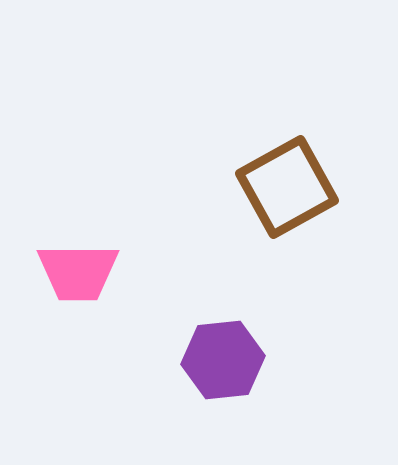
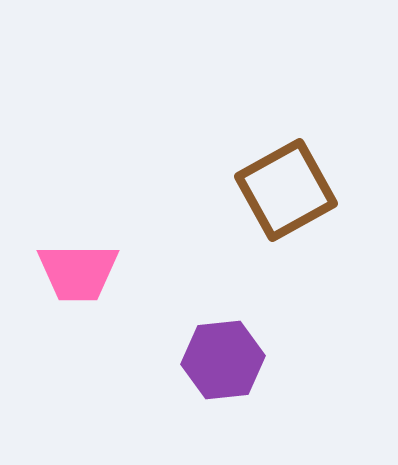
brown square: moved 1 px left, 3 px down
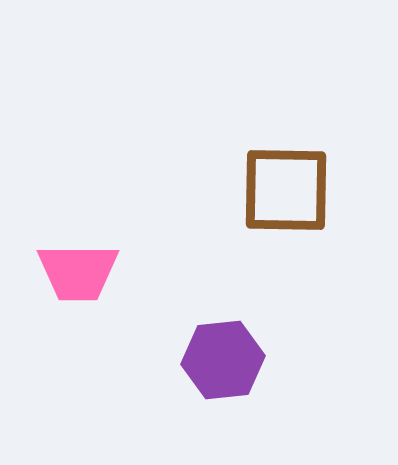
brown square: rotated 30 degrees clockwise
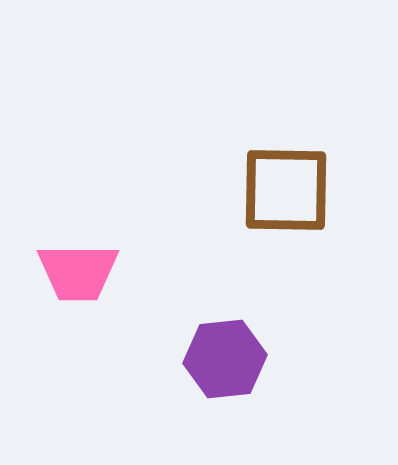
purple hexagon: moved 2 px right, 1 px up
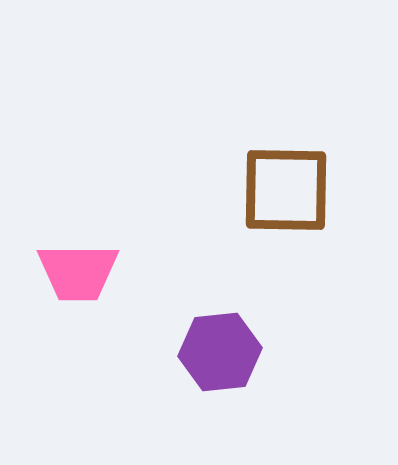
purple hexagon: moved 5 px left, 7 px up
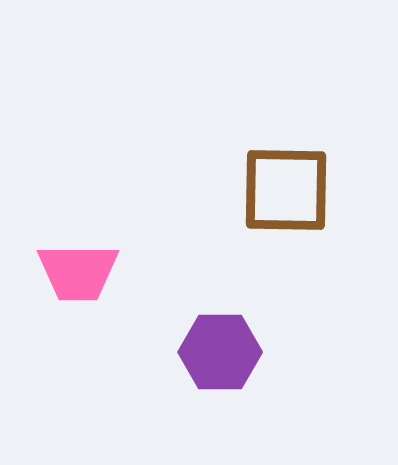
purple hexagon: rotated 6 degrees clockwise
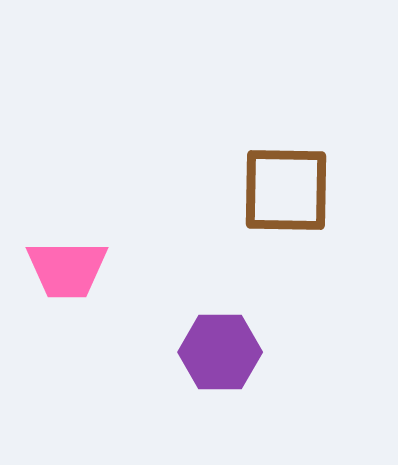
pink trapezoid: moved 11 px left, 3 px up
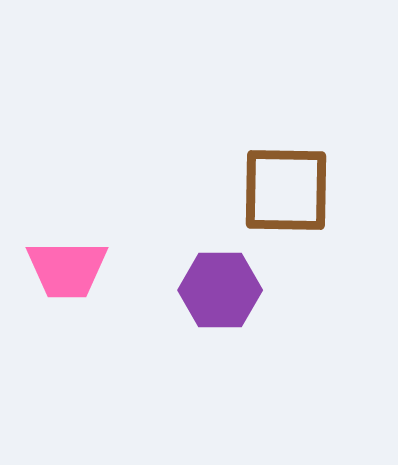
purple hexagon: moved 62 px up
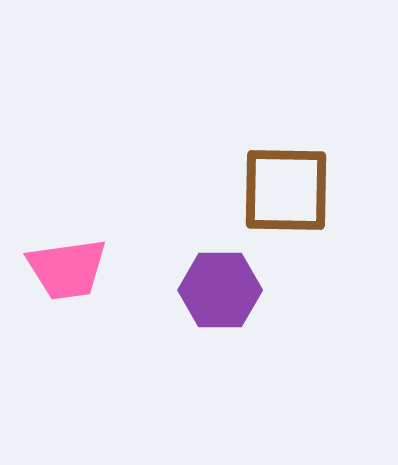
pink trapezoid: rotated 8 degrees counterclockwise
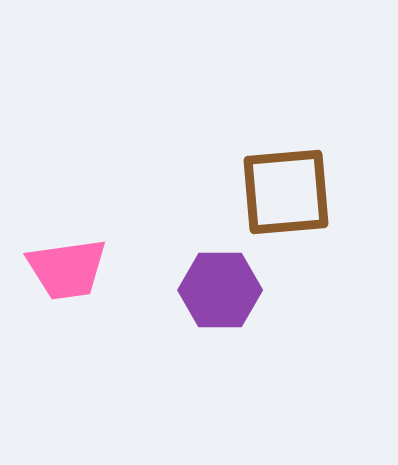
brown square: moved 2 px down; rotated 6 degrees counterclockwise
